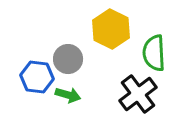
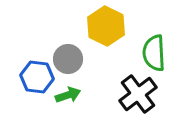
yellow hexagon: moved 5 px left, 3 px up
green arrow: rotated 35 degrees counterclockwise
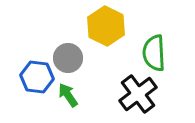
gray circle: moved 1 px up
green arrow: rotated 105 degrees counterclockwise
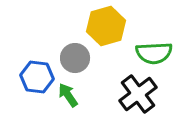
yellow hexagon: rotated 18 degrees clockwise
green semicircle: rotated 90 degrees counterclockwise
gray circle: moved 7 px right
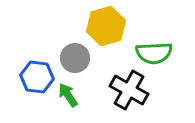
black cross: moved 9 px left, 4 px up; rotated 24 degrees counterclockwise
